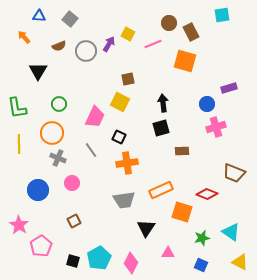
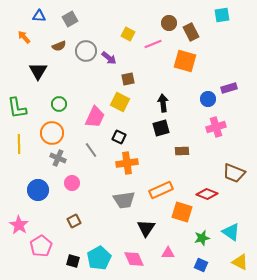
gray square at (70, 19): rotated 21 degrees clockwise
purple arrow at (109, 44): moved 14 px down; rotated 98 degrees clockwise
blue circle at (207, 104): moved 1 px right, 5 px up
pink diamond at (131, 263): moved 3 px right, 4 px up; rotated 50 degrees counterclockwise
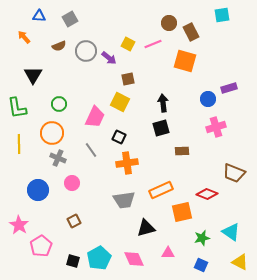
yellow square at (128, 34): moved 10 px down
black triangle at (38, 71): moved 5 px left, 4 px down
orange square at (182, 212): rotated 30 degrees counterclockwise
black triangle at (146, 228): rotated 42 degrees clockwise
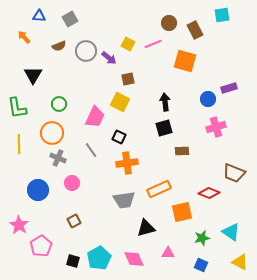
brown rectangle at (191, 32): moved 4 px right, 2 px up
black arrow at (163, 103): moved 2 px right, 1 px up
black square at (161, 128): moved 3 px right
orange rectangle at (161, 190): moved 2 px left, 1 px up
red diamond at (207, 194): moved 2 px right, 1 px up
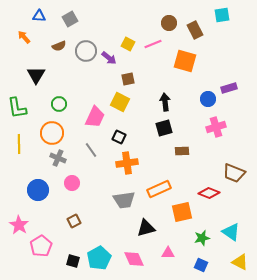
black triangle at (33, 75): moved 3 px right
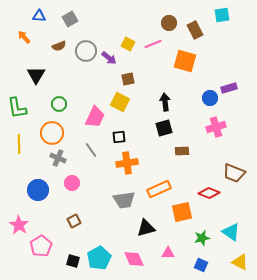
blue circle at (208, 99): moved 2 px right, 1 px up
black square at (119, 137): rotated 32 degrees counterclockwise
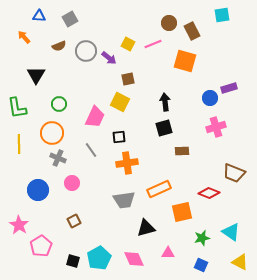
brown rectangle at (195, 30): moved 3 px left, 1 px down
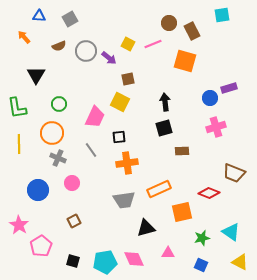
cyan pentagon at (99, 258): moved 6 px right, 4 px down; rotated 20 degrees clockwise
